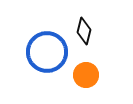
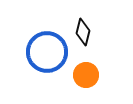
black diamond: moved 1 px left, 1 px down
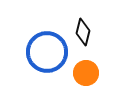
orange circle: moved 2 px up
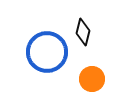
orange circle: moved 6 px right, 6 px down
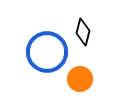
orange circle: moved 12 px left
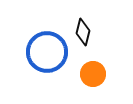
orange circle: moved 13 px right, 5 px up
